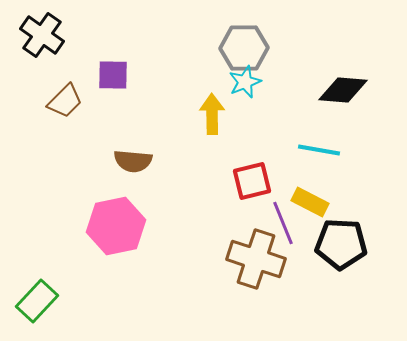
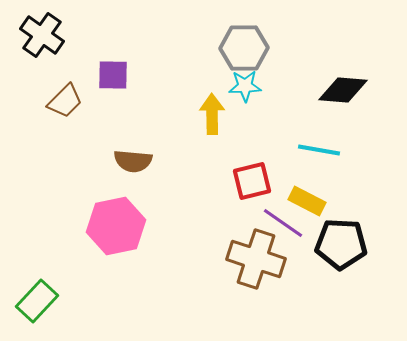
cyan star: moved 4 px down; rotated 20 degrees clockwise
yellow rectangle: moved 3 px left, 1 px up
purple line: rotated 33 degrees counterclockwise
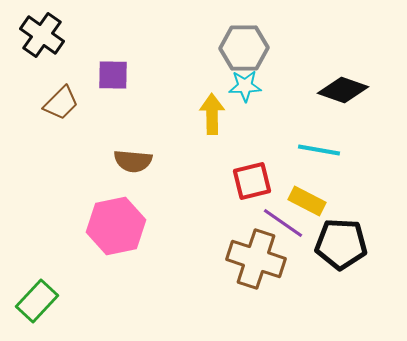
black diamond: rotated 15 degrees clockwise
brown trapezoid: moved 4 px left, 2 px down
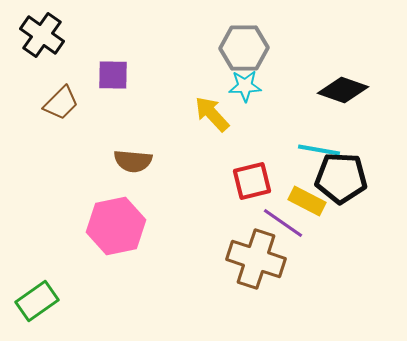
yellow arrow: rotated 42 degrees counterclockwise
black pentagon: moved 66 px up
green rectangle: rotated 12 degrees clockwise
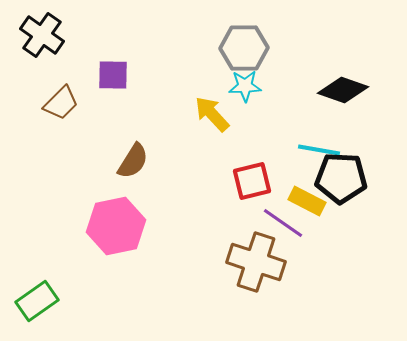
brown semicircle: rotated 63 degrees counterclockwise
brown cross: moved 3 px down
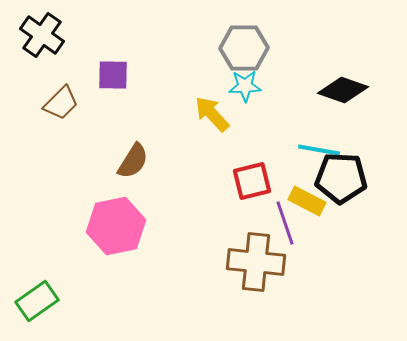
purple line: moved 2 px right; rotated 36 degrees clockwise
brown cross: rotated 12 degrees counterclockwise
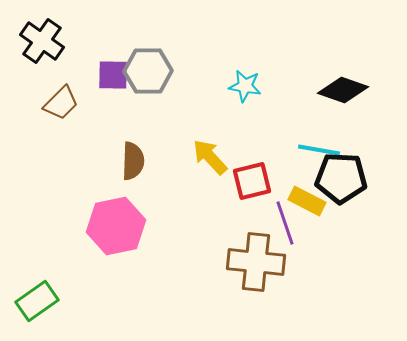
black cross: moved 6 px down
gray hexagon: moved 96 px left, 23 px down
cyan star: rotated 12 degrees clockwise
yellow arrow: moved 2 px left, 43 px down
brown semicircle: rotated 30 degrees counterclockwise
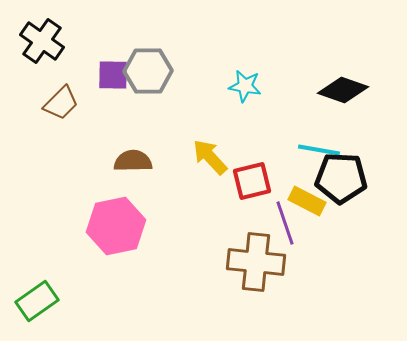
brown semicircle: rotated 93 degrees counterclockwise
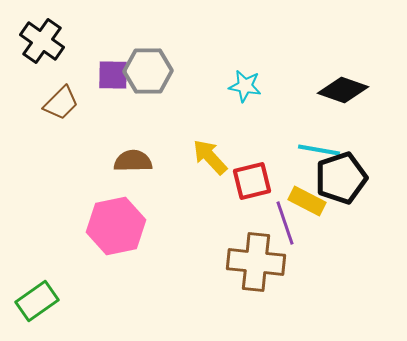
black pentagon: rotated 21 degrees counterclockwise
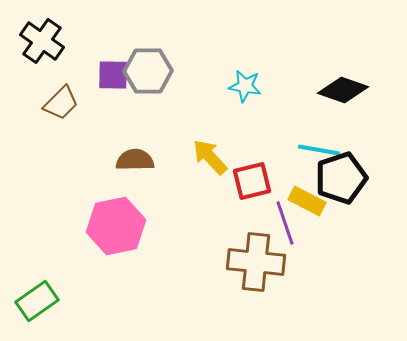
brown semicircle: moved 2 px right, 1 px up
